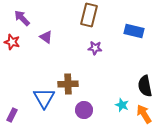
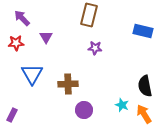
blue rectangle: moved 9 px right
purple triangle: rotated 24 degrees clockwise
red star: moved 4 px right, 1 px down; rotated 21 degrees counterclockwise
blue triangle: moved 12 px left, 24 px up
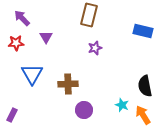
purple star: rotated 24 degrees counterclockwise
orange arrow: moved 1 px left, 1 px down
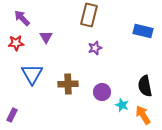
purple circle: moved 18 px right, 18 px up
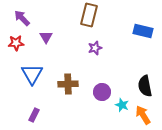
purple rectangle: moved 22 px right
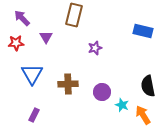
brown rectangle: moved 15 px left
black semicircle: moved 3 px right
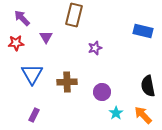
brown cross: moved 1 px left, 2 px up
cyan star: moved 6 px left, 8 px down; rotated 16 degrees clockwise
orange arrow: rotated 12 degrees counterclockwise
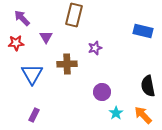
brown cross: moved 18 px up
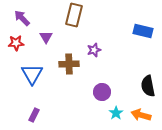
purple star: moved 1 px left, 2 px down
brown cross: moved 2 px right
orange arrow: moved 2 px left; rotated 30 degrees counterclockwise
